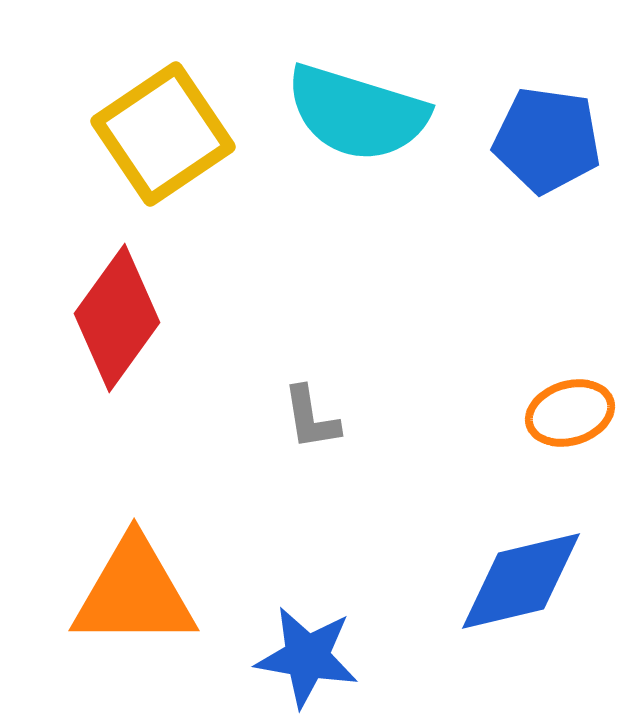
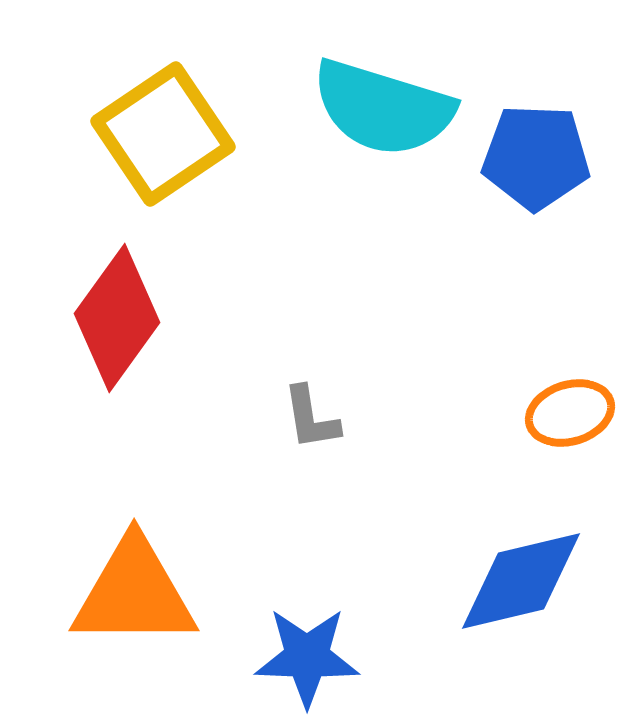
cyan semicircle: moved 26 px right, 5 px up
blue pentagon: moved 11 px left, 17 px down; rotated 6 degrees counterclockwise
blue star: rotated 8 degrees counterclockwise
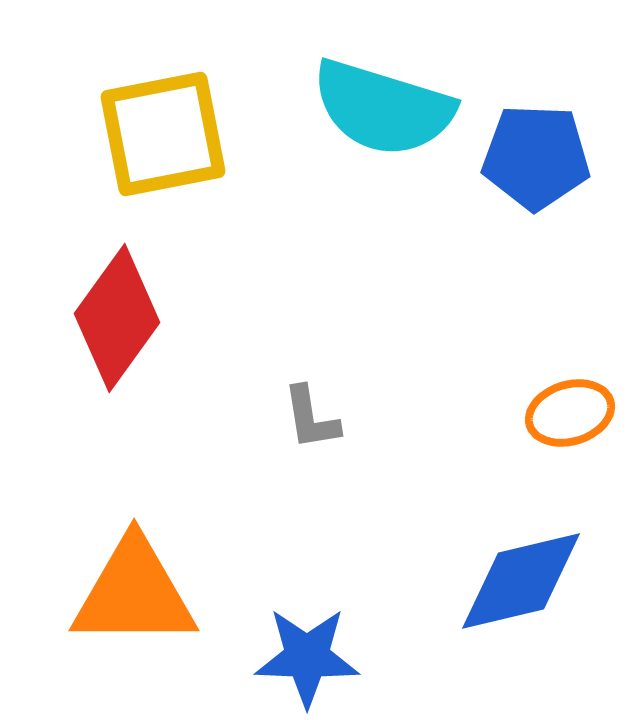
yellow square: rotated 23 degrees clockwise
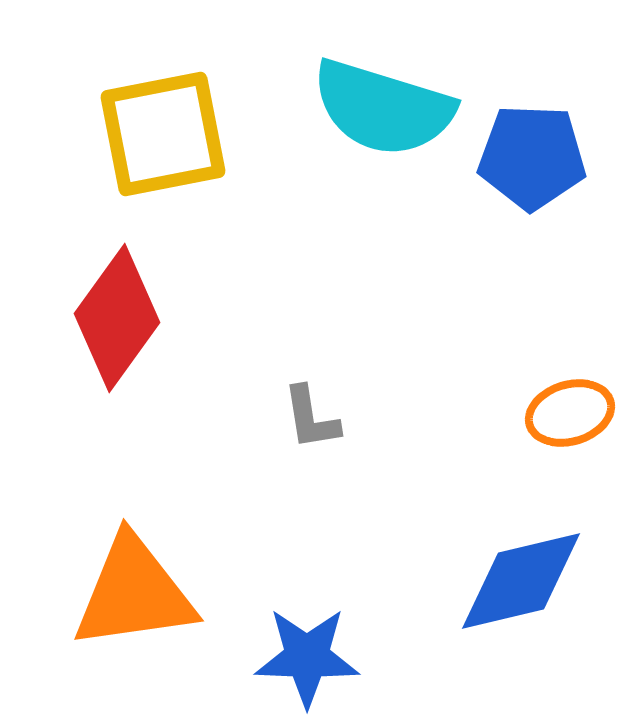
blue pentagon: moved 4 px left
orange triangle: rotated 8 degrees counterclockwise
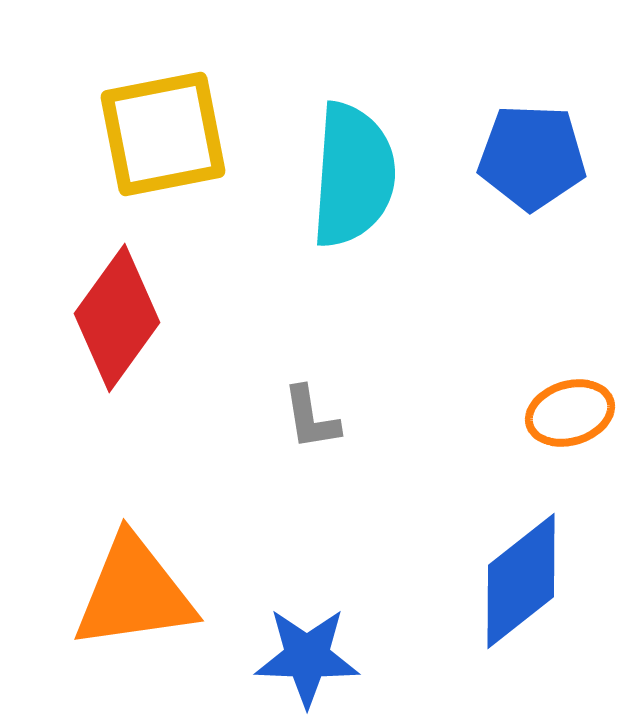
cyan semicircle: moved 30 px left, 67 px down; rotated 103 degrees counterclockwise
blue diamond: rotated 25 degrees counterclockwise
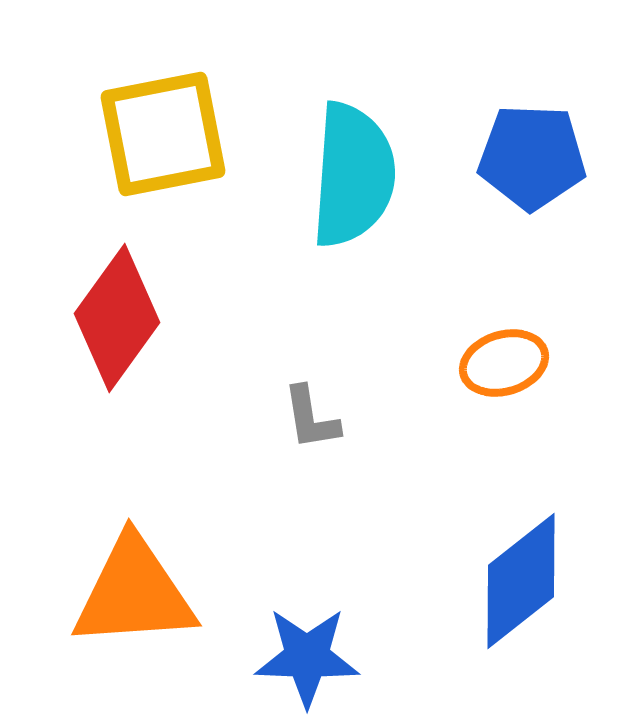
orange ellipse: moved 66 px left, 50 px up
orange triangle: rotated 4 degrees clockwise
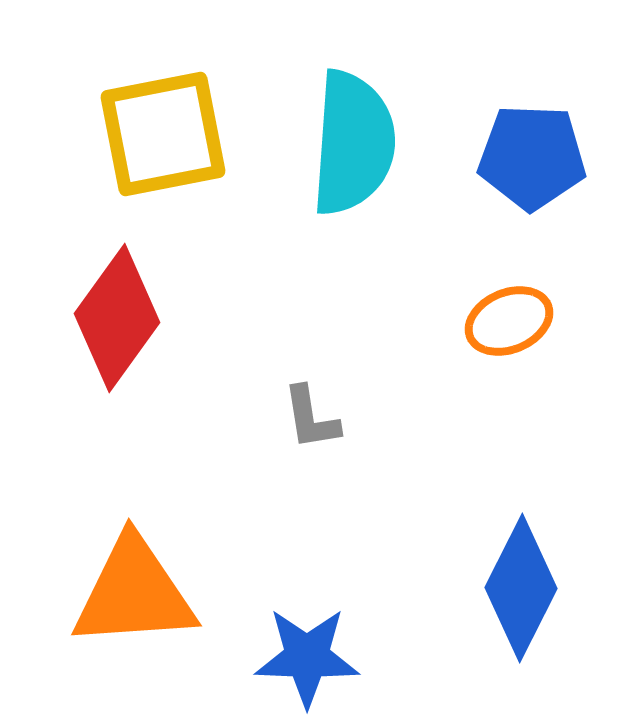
cyan semicircle: moved 32 px up
orange ellipse: moved 5 px right, 42 px up; rotated 6 degrees counterclockwise
blue diamond: moved 7 px down; rotated 25 degrees counterclockwise
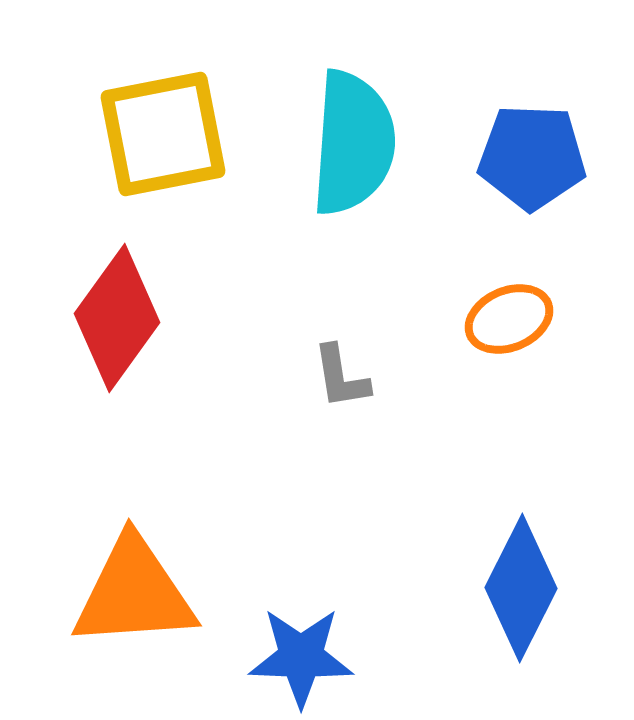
orange ellipse: moved 2 px up
gray L-shape: moved 30 px right, 41 px up
blue star: moved 6 px left
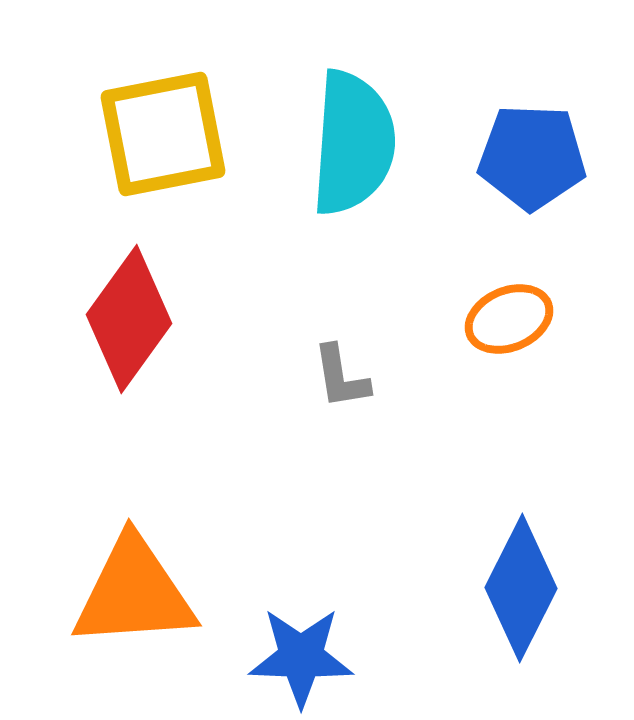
red diamond: moved 12 px right, 1 px down
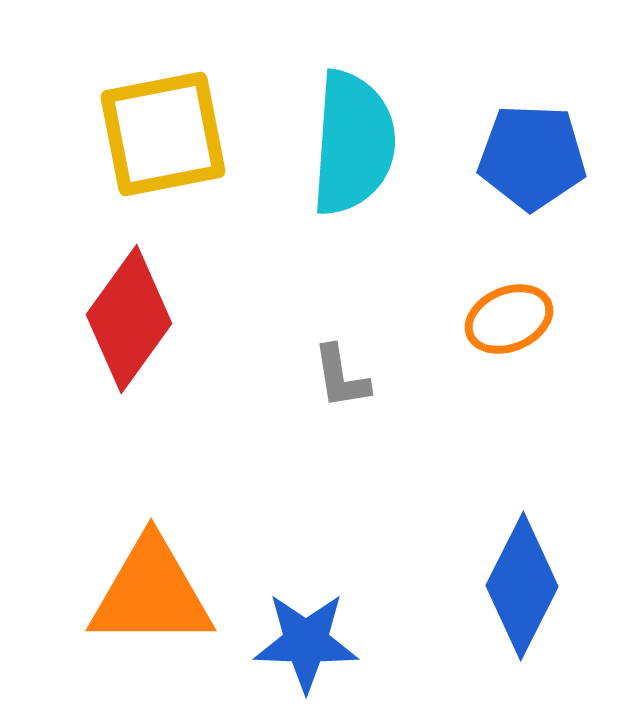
blue diamond: moved 1 px right, 2 px up
orange triangle: moved 17 px right; rotated 4 degrees clockwise
blue star: moved 5 px right, 15 px up
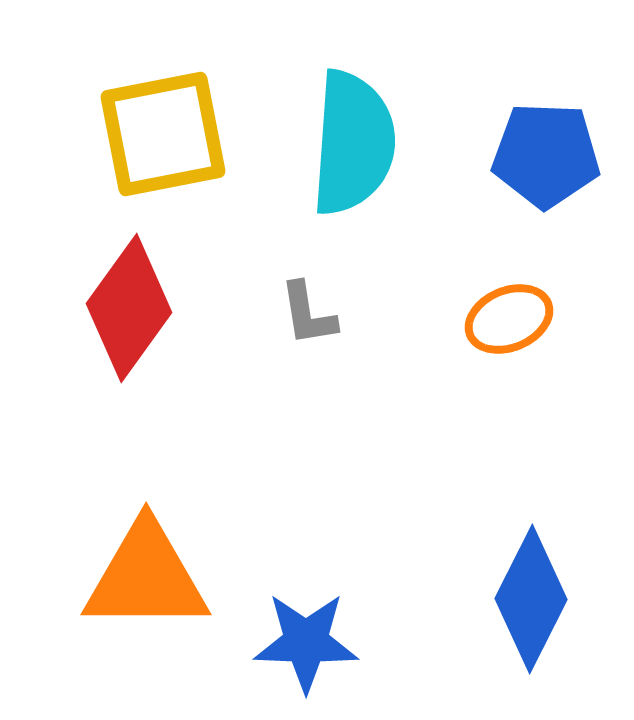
blue pentagon: moved 14 px right, 2 px up
red diamond: moved 11 px up
gray L-shape: moved 33 px left, 63 px up
blue diamond: moved 9 px right, 13 px down
orange triangle: moved 5 px left, 16 px up
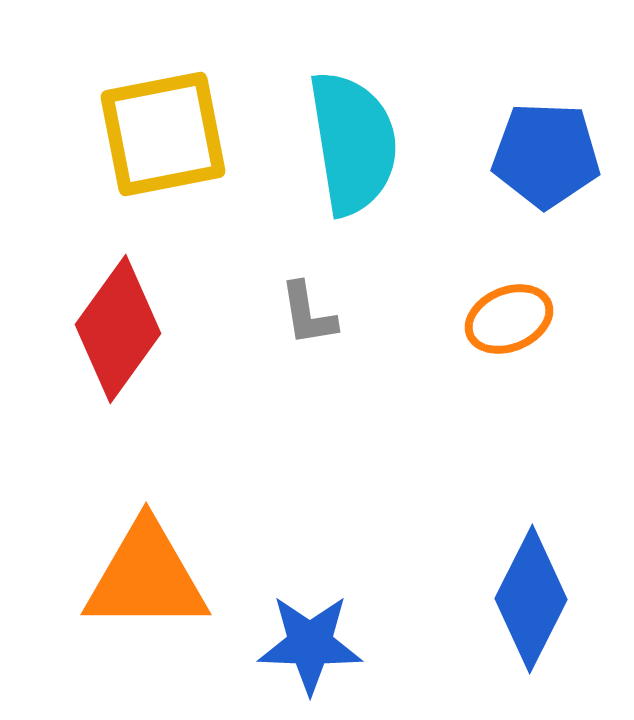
cyan semicircle: rotated 13 degrees counterclockwise
red diamond: moved 11 px left, 21 px down
blue star: moved 4 px right, 2 px down
